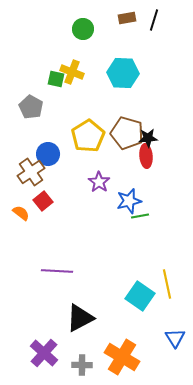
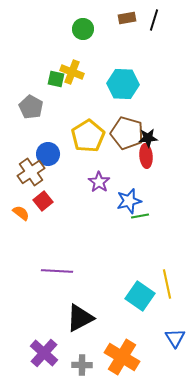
cyan hexagon: moved 11 px down
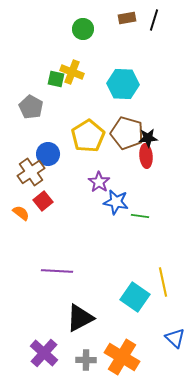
blue star: moved 13 px left, 1 px down; rotated 25 degrees clockwise
green line: rotated 18 degrees clockwise
yellow line: moved 4 px left, 2 px up
cyan square: moved 5 px left, 1 px down
blue triangle: rotated 15 degrees counterclockwise
gray cross: moved 4 px right, 5 px up
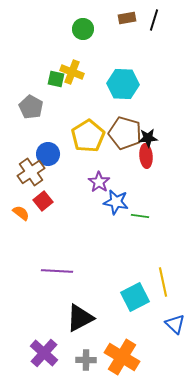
brown pentagon: moved 2 px left
cyan square: rotated 28 degrees clockwise
blue triangle: moved 14 px up
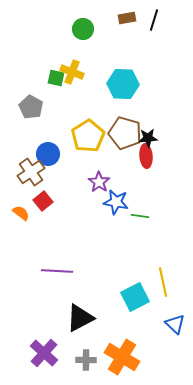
green square: moved 1 px up
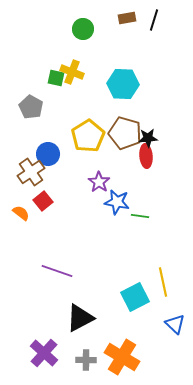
blue star: moved 1 px right
purple line: rotated 16 degrees clockwise
